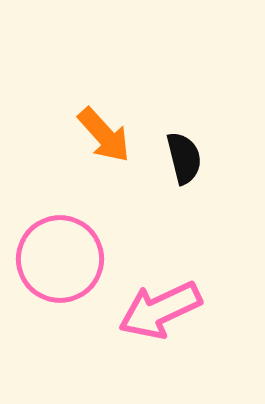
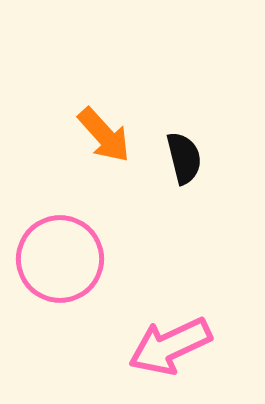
pink arrow: moved 10 px right, 36 px down
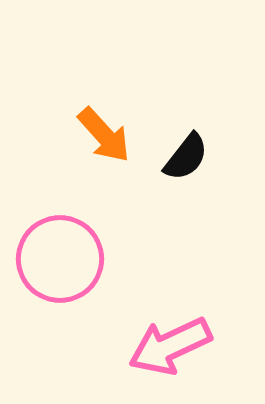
black semicircle: moved 2 px right, 1 px up; rotated 52 degrees clockwise
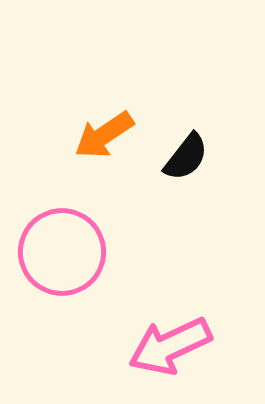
orange arrow: rotated 98 degrees clockwise
pink circle: moved 2 px right, 7 px up
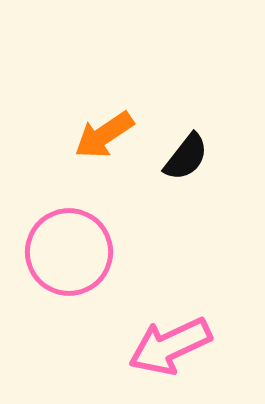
pink circle: moved 7 px right
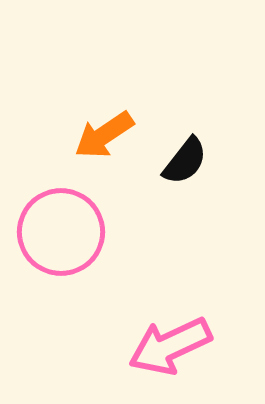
black semicircle: moved 1 px left, 4 px down
pink circle: moved 8 px left, 20 px up
